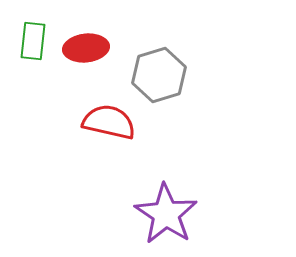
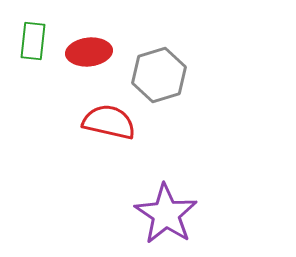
red ellipse: moved 3 px right, 4 px down
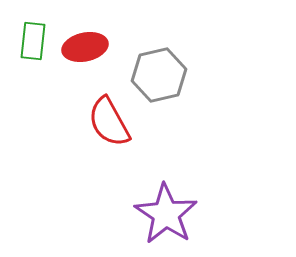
red ellipse: moved 4 px left, 5 px up; rotated 6 degrees counterclockwise
gray hexagon: rotated 4 degrees clockwise
red semicircle: rotated 132 degrees counterclockwise
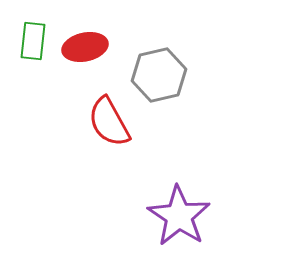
purple star: moved 13 px right, 2 px down
